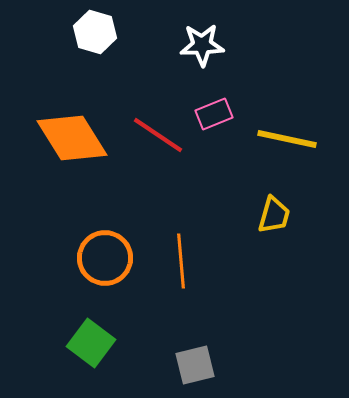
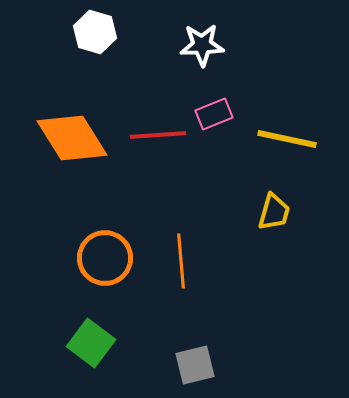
red line: rotated 38 degrees counterclockwise
yellow trapezoid: moved 3 px up
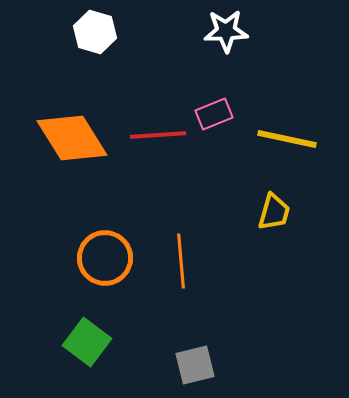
white star: moved 24 px right, 14 px up
green square: moved 4 px left, 1 px up
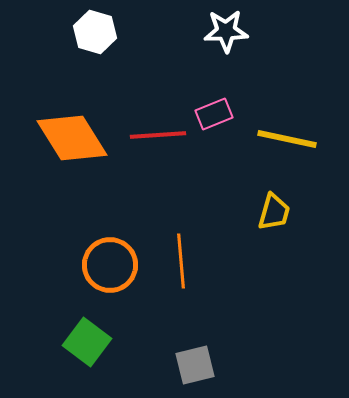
orange circle: moved 5 px right, 7 px down
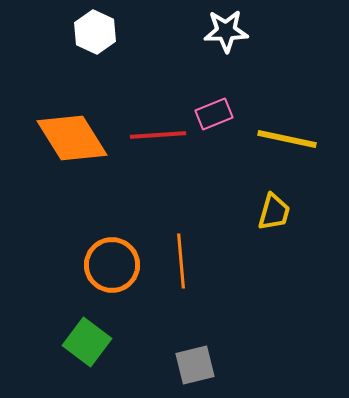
white hexagon: rotated 9 degrees clockwise
orange circle: moved 2 px right
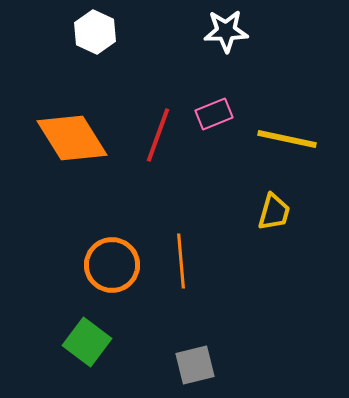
red line: rotated 66 degrees counterclockwise
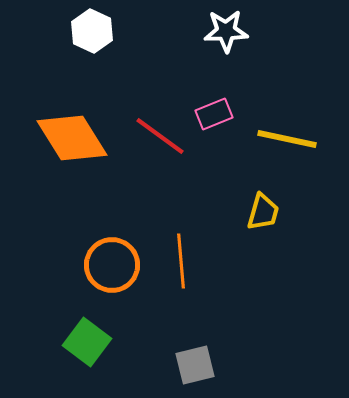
white hexagon: moved 3 px left, 1 px up
red line: moved 2 px right, 1 px down; rotated 74 degrees counterclockwise
yellow trapezoid: moved 11 px left
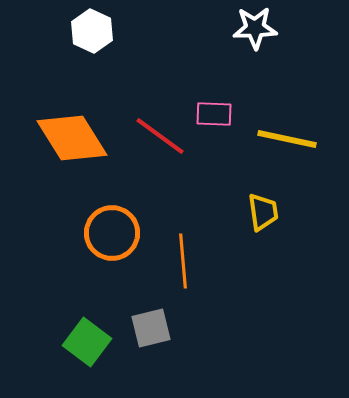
white star: moved 29 px right, 3 px up
pink rectangle: rotated 24 degrees clockwise
yellow trapezoid: rotated 24 degrees counterclockwise
orange line: moved 2 px right
orange circle: moved 32 px up
gray square: moved 44 px left, 37 px up
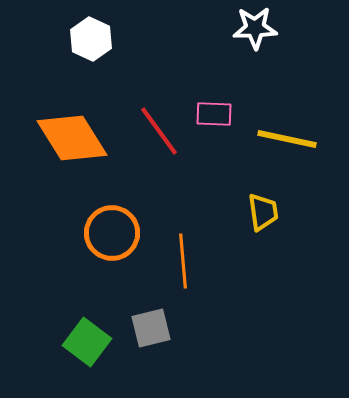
white hexagon: moved 1 px left, 8 px down
red line: moved 1 px left, 5 px up; rotated 18 degrees clockwise
